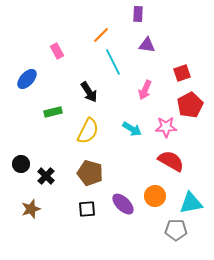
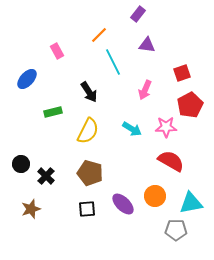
purple rectangle: rotated 35 degrees clockwise
orange line: moved 2 px left
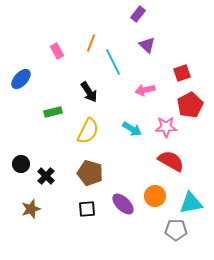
orange line: moved 8 px left, 8 px down; rotated 24 degrees counterclockwise
purple triangle: rotated 36 degrees clockwise
blue ellipse: moved 6 px left
pink arrow: rotated 54 degrees clockwise
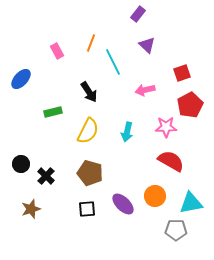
cyan arrow: moved 5 px left, 3 px down; rotated 72 degrees clockwise
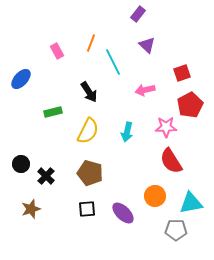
red semicircle: rotated 152 degrees counterclockwise
purple ellipse: moved 9 px down
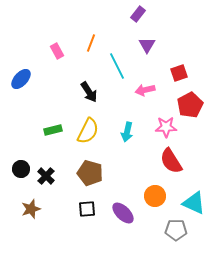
purple triangle: rotated 18 degrees clockwise
cyan line: moved 4 px right, 4 px down
red square: moved 3 px left
green rectangle: moved 18 px down
black circle: moved 5 px down
cyan triangle: moved 3 px right; rotated 35 degrees clockwise
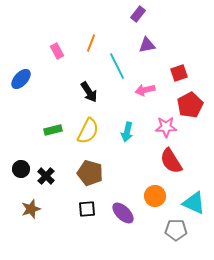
purple triangle: rotated 48 degrees clockwise
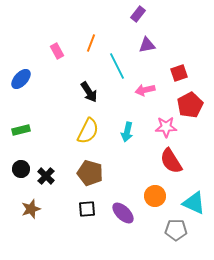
green rectangle: moved 32 px left
